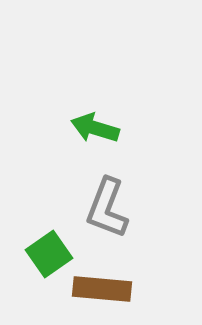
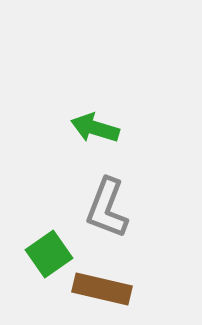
brown rectangle: rotated 8 degrees clockwise
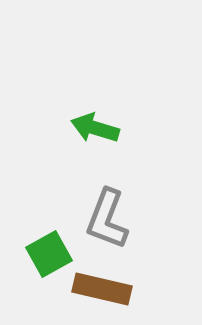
gray L-shape: moved 11 px down
green square: rotated 6 degrees clockwise
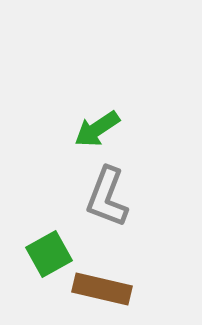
green arrow: moved 2 px right, 1 px down; rotated 51 degrees counterclockwise
gray L-shape: moved 22 px up
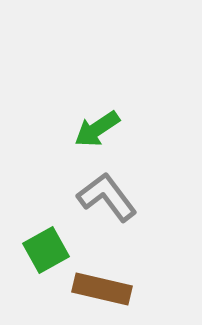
gray L-shape: rotated 122 degrees clockwise
green square: moved 3 px left, 4 px up
